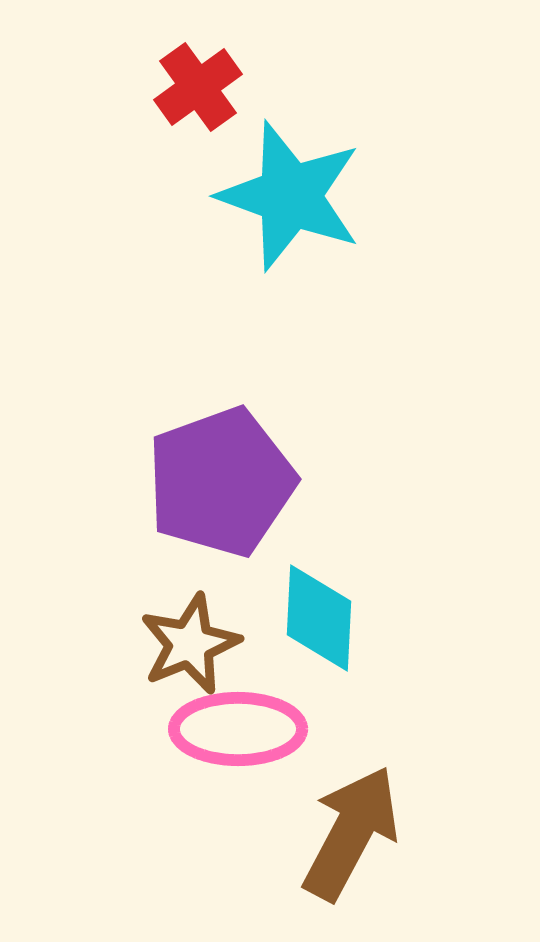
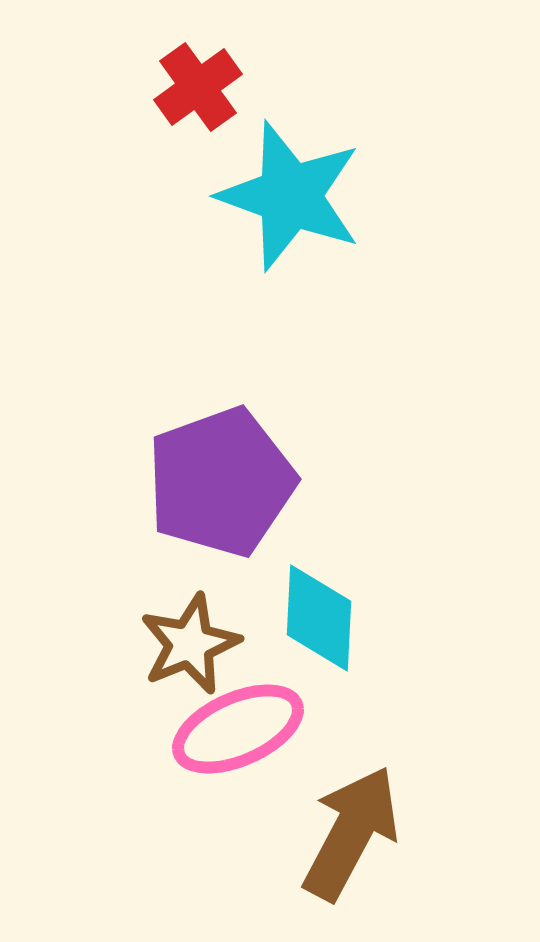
pink ellipse: rotated 24 degrees counterclockwise
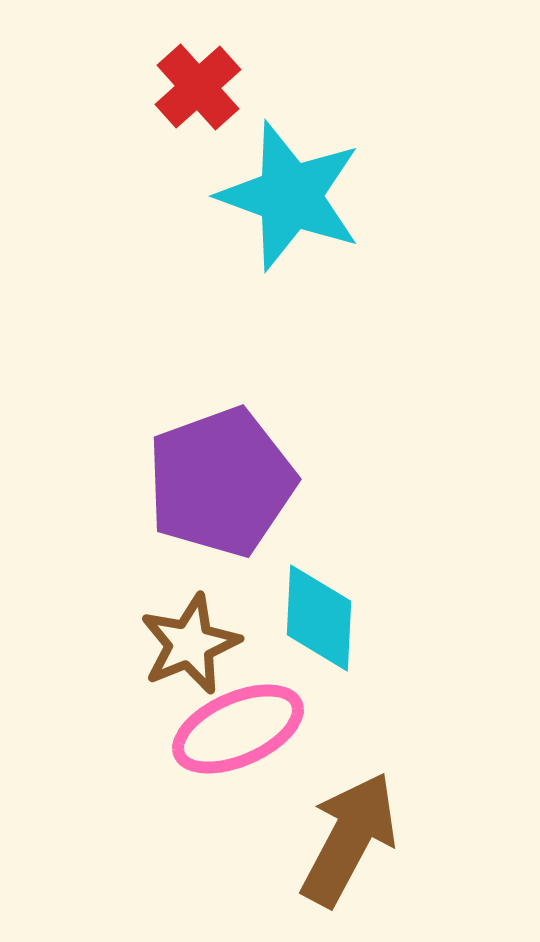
red cross: rotated 6 degrees counterclockwise
brown arrow: moved 2 px left, 6 px down
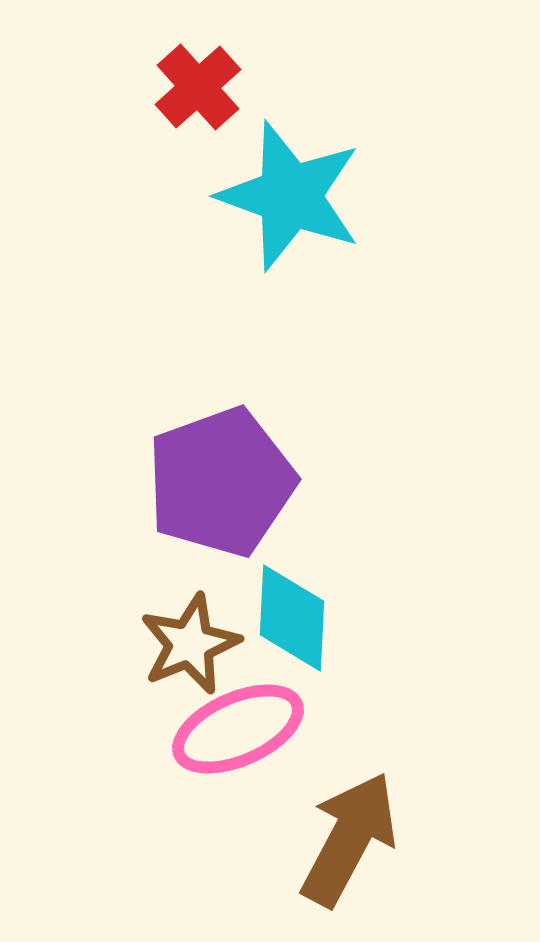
cyan diamond: moved 27 px left
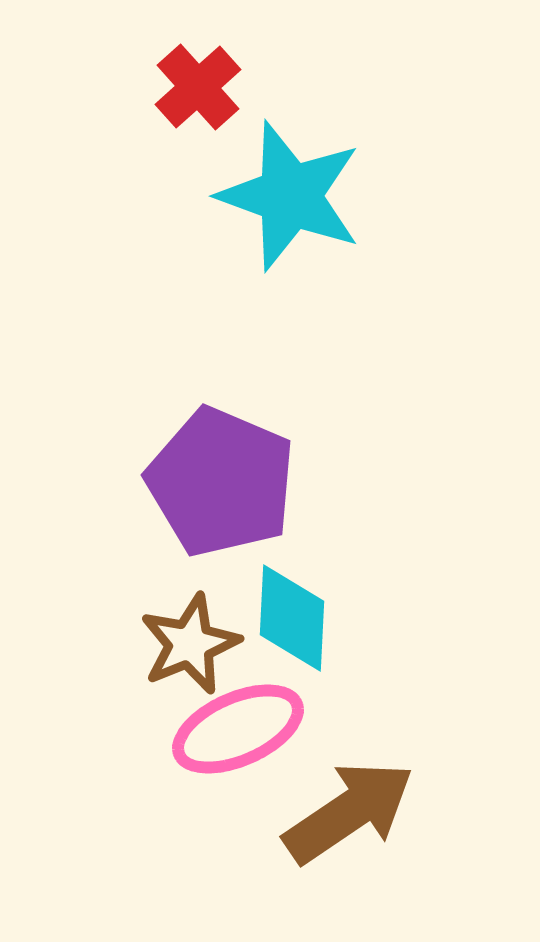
purple pentagon: rotated 29 degrees counterclockwise
brown arrow: moved 27 px up; rotated 28 degrees clockwise
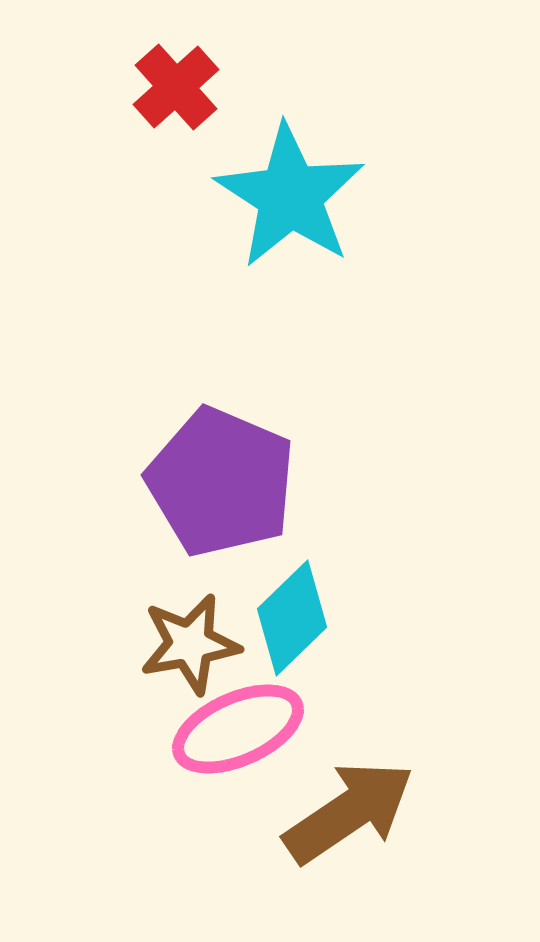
red cross: moved 22 px left
cyan star: rotated 13 degrees clockwise
cyan diamond: rotated 43 degrees clockwise
brown star: rotated 12 degrees clockwise
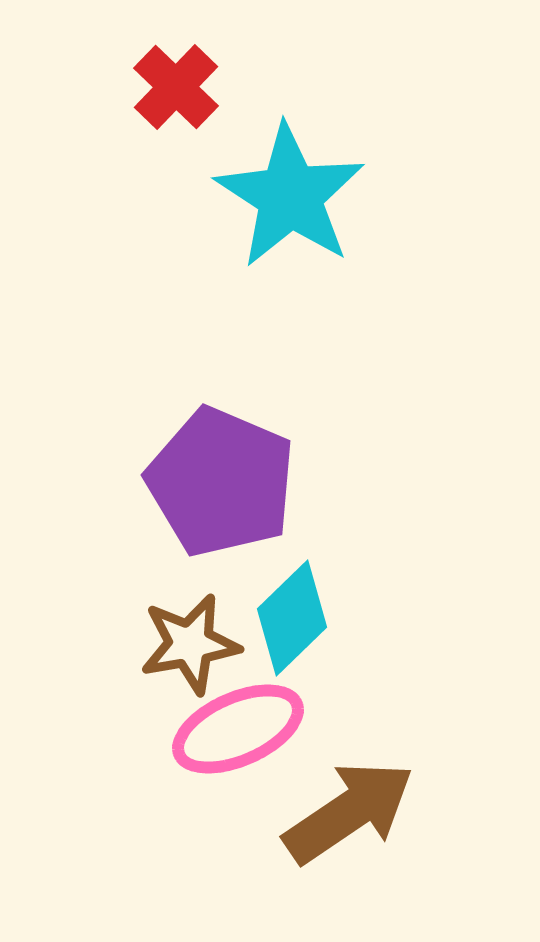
red cross: rotated 4 degrees counterclockwise
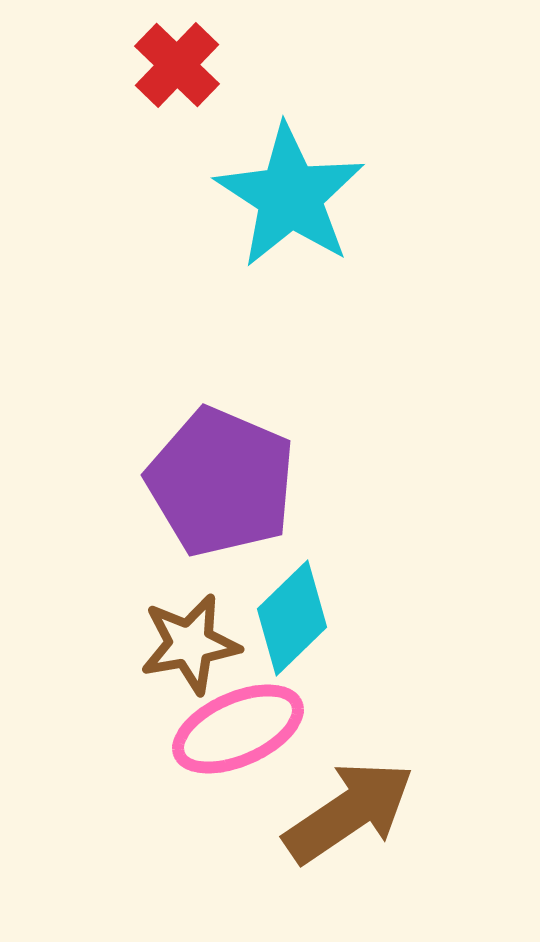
red cross: moved 1 px right, 22 px up
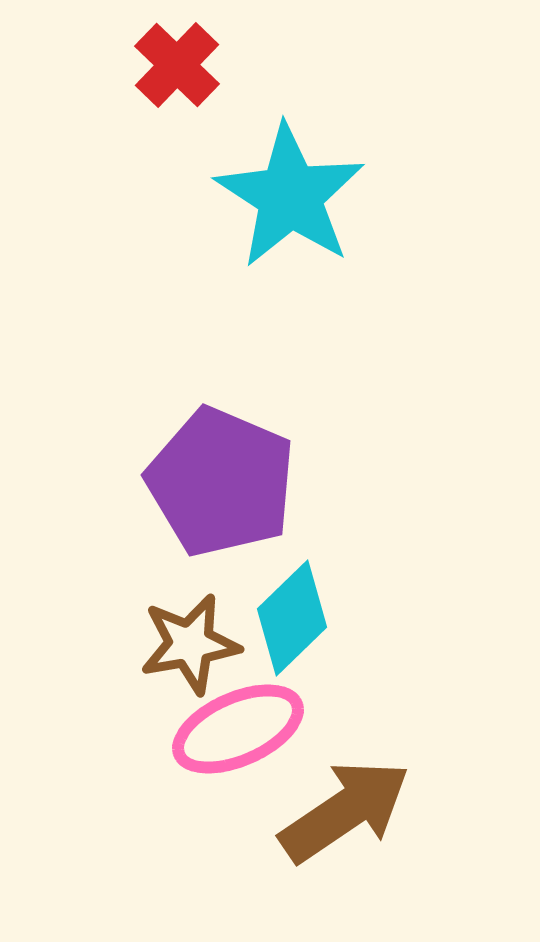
brown arrow: moved 4 px left, 1 px up
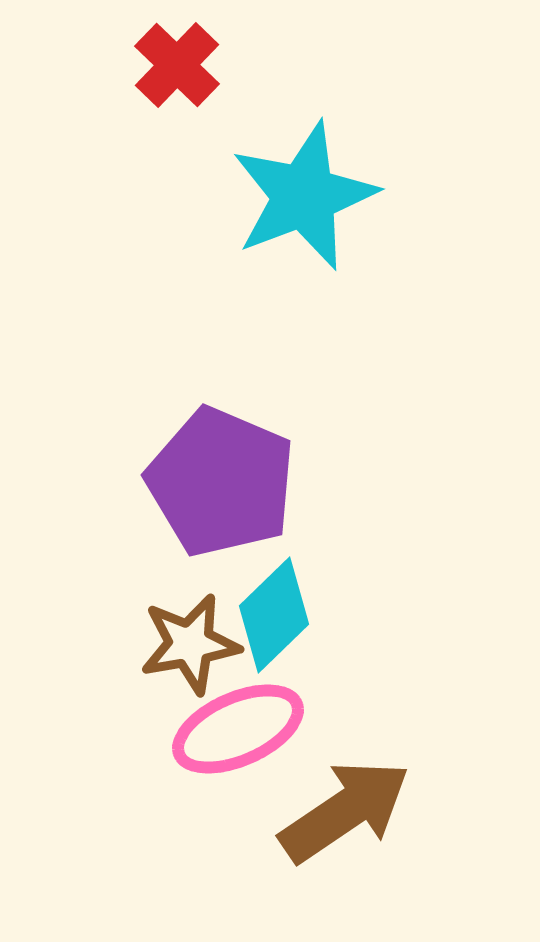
cyan star: moved 14 px right; rotated 18 degrees clockwise
cyan diamond: moved 18 px left, 3 px up
